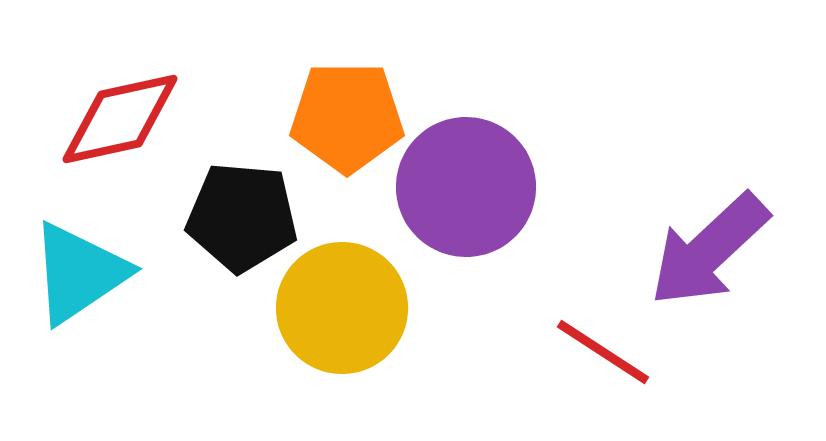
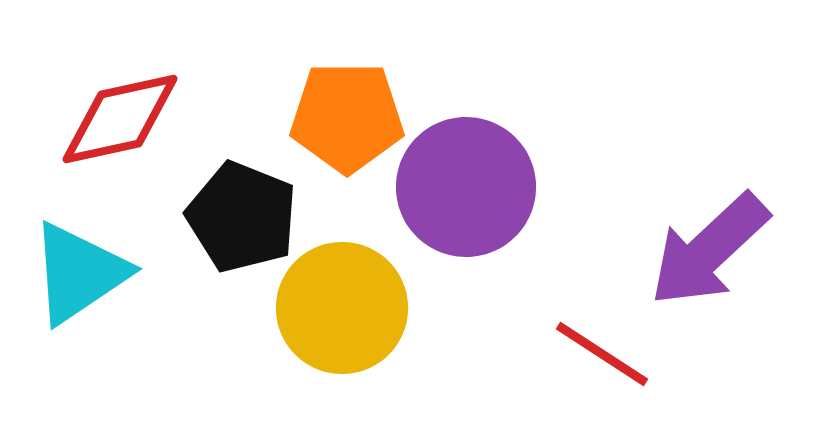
black pentagon: rotated 17 degrees clockwise
red line: moved 1 px left, 2 px down
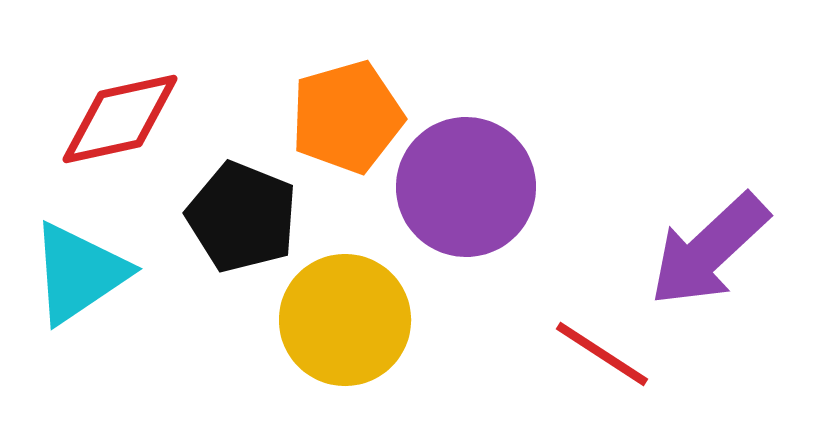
orange pentagon: rotated 16 degrees counterclockwise
yellow circle: moved 3 px right, 12 px down
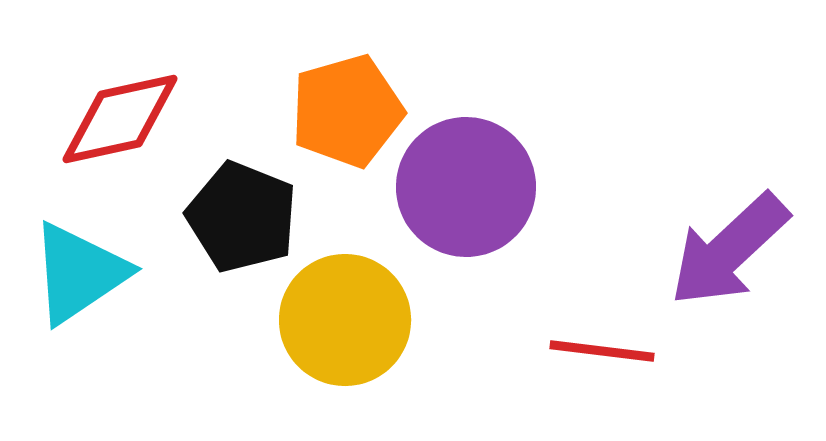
orange pentagon: moved 6 px up
purple arrow: moved 20 px right
red line: moved 3 px up; rotated 26 degrees counterclockwise
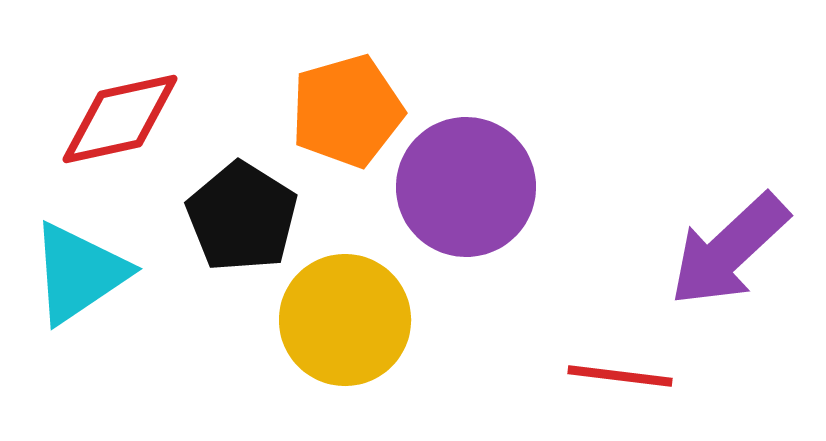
black pentagon: rotated 10 degrees clockwise
red line: moved 18 px right, 25 px down
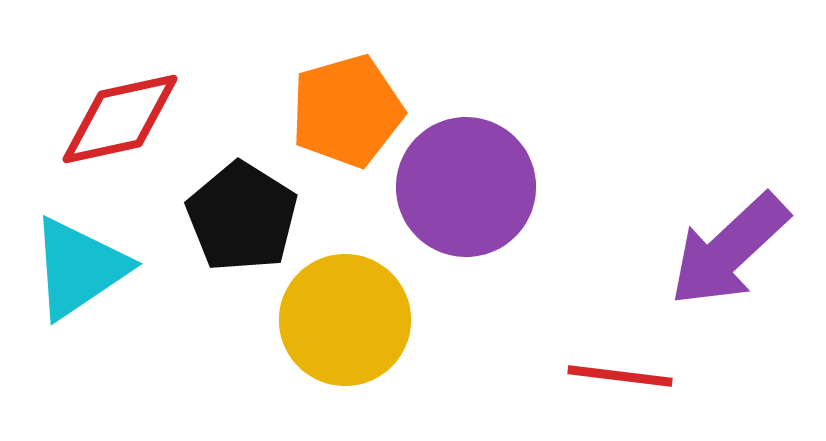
cyan triangle: moved 5 px up
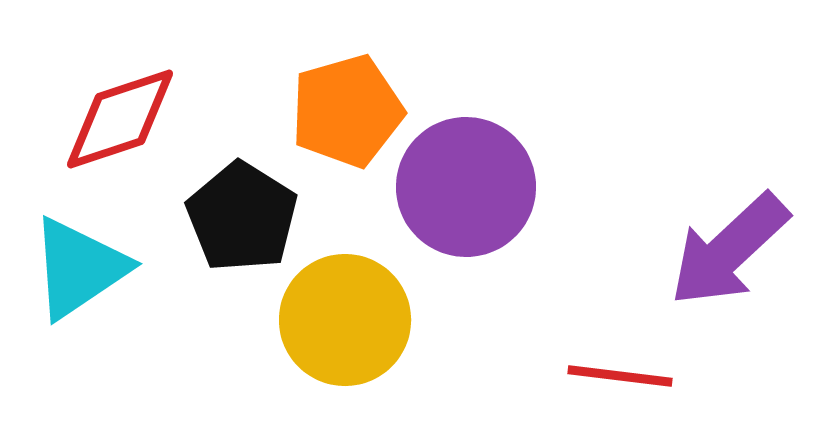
red diamond: rotated 6 degrees counterclockwise
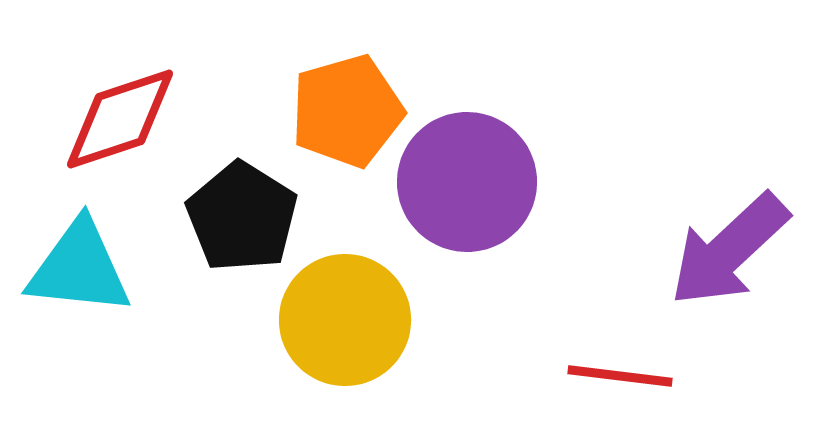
purple circle: moved 1 px right, 5 px up
cyan triangle: rotated 40 degrees clockwise
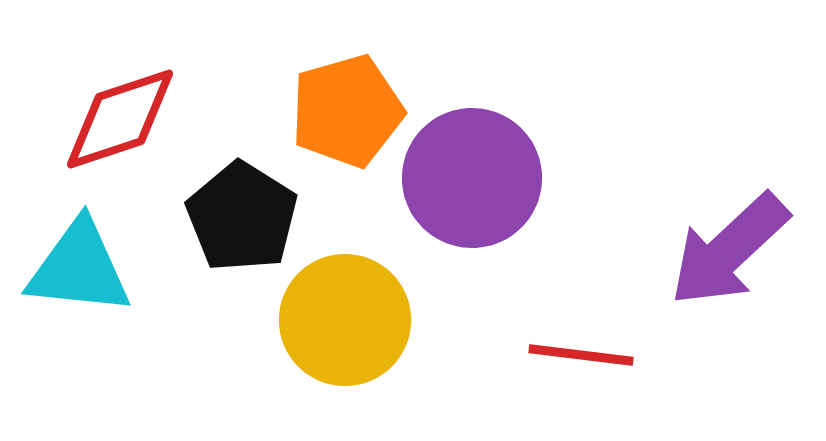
purple circle: moved 5 px right, 4 px up
red line: moved 39 px left, 21 px up
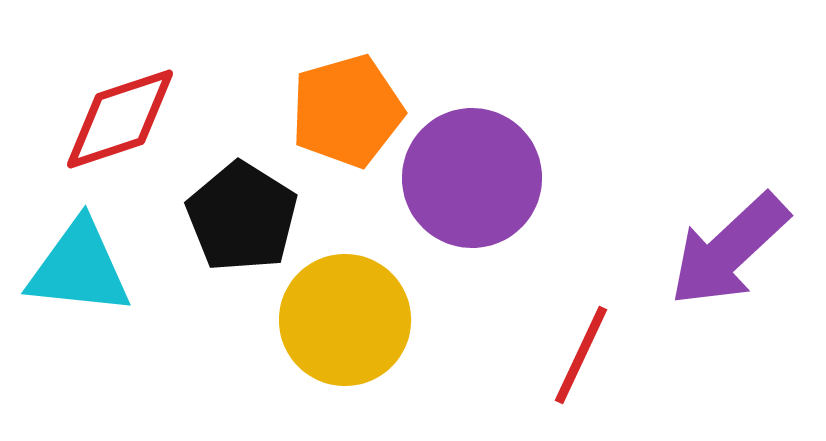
red line: rotated 72 degrees counterclockwise
